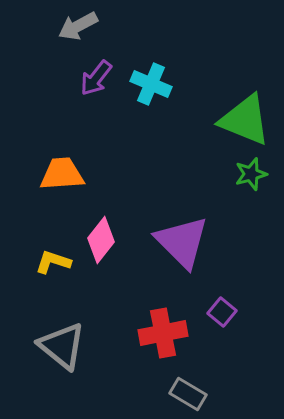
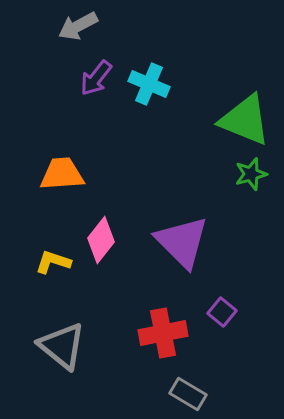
cyan cross: moved 2 px left
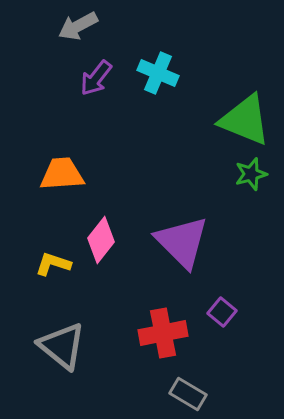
cyan cross: moved 9 px right, 11 px up
yellow L-shape: moved 2 px down
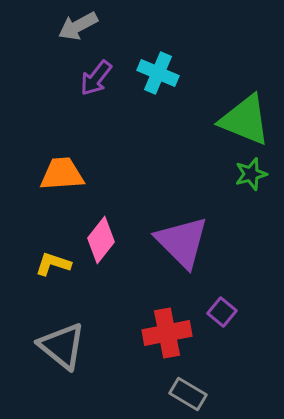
red cross: moved 4 px right
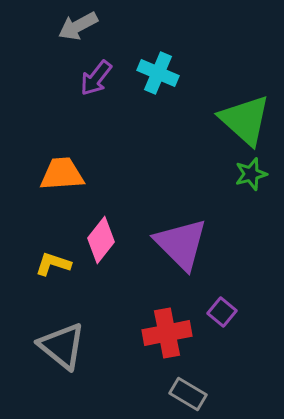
green triangle: rotated 20 degrees clockwise
purple triangle: moved 1 px left, 2 px down
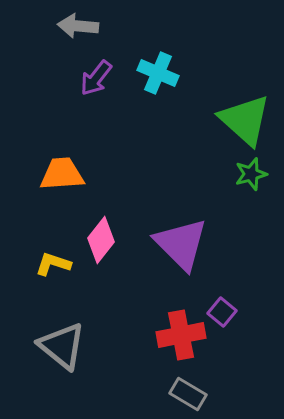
gray arrow: rotated 33 degrees clockwise
red cross: moved 14 px right, 2 px down
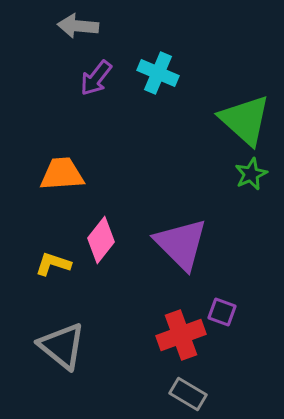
green star: rotated 8 degrees counterclockwise
purple square: rotated 20 degrees counterclockwise
red cross: rotated 9 degrees counterclockwise
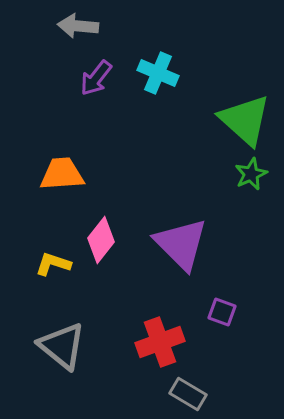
red cross: moved 21 px left, 7 px down
